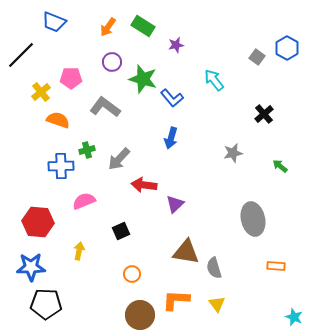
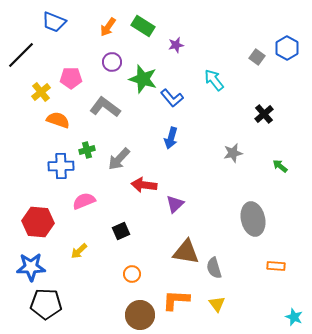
yellow arrow: rotated 144 degrees counterclockwise
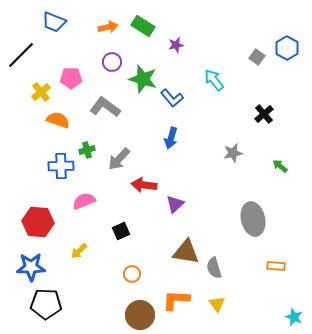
orange arrow: rotated 138 degrees counterclockwise
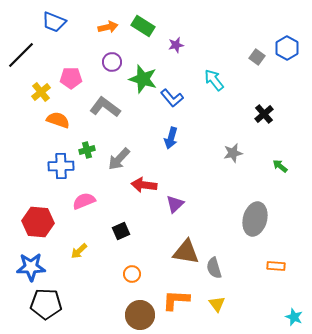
gray ellipse: moved 2 px right; rotated 28 degrees clockwise
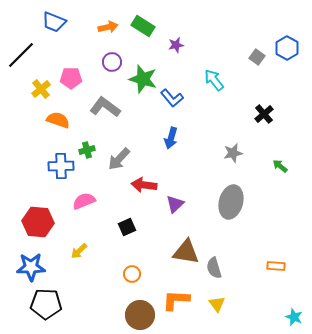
yellow cross: moved 3 px up
gray ellipse: moved 24 px left, 17 px up
black square: moved 6 px right, 4 px up
